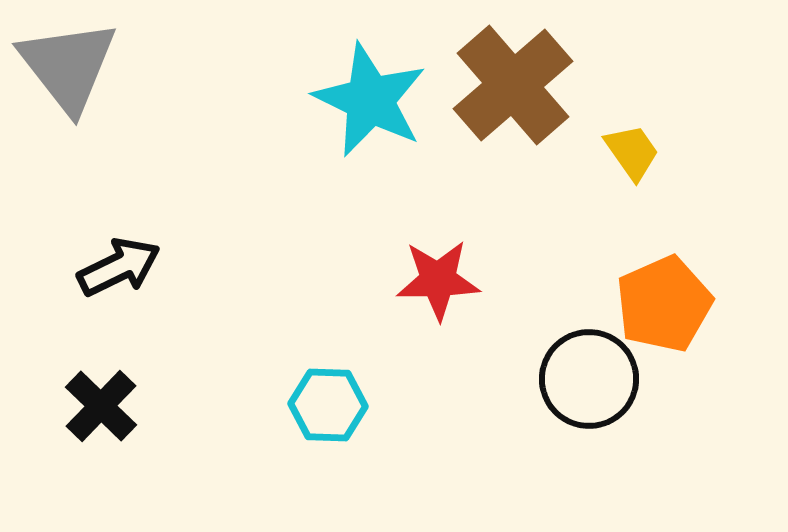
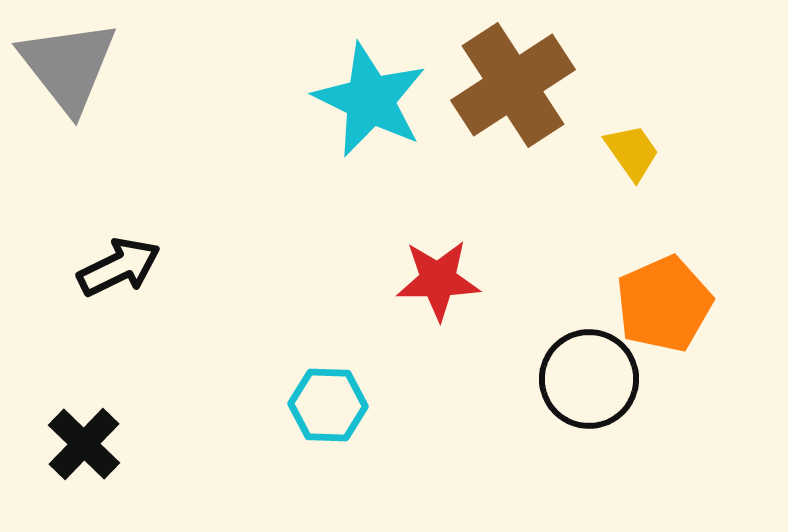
brown cross: rotated 8 degrees clockwise
black cross: moved 17 px left, 38 px down
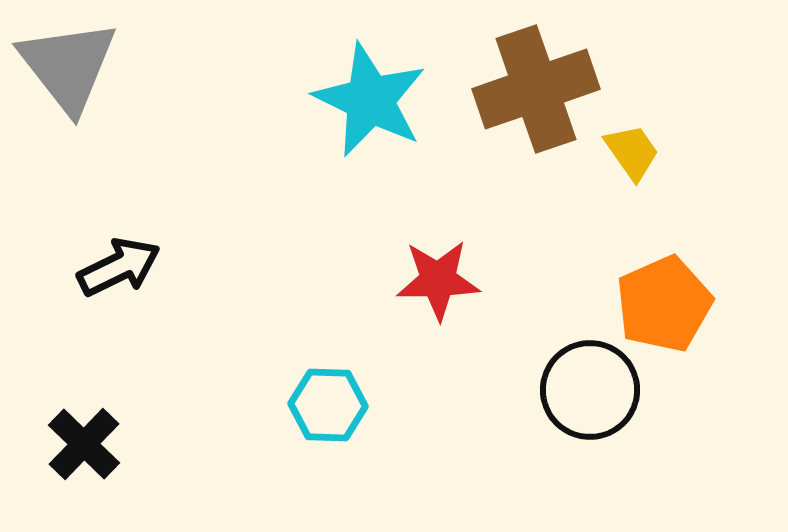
brown cross: moved 23 px right, 4 px down; rotated 14 degrees clockwise
black circle: moved 1 px right, 11 px down
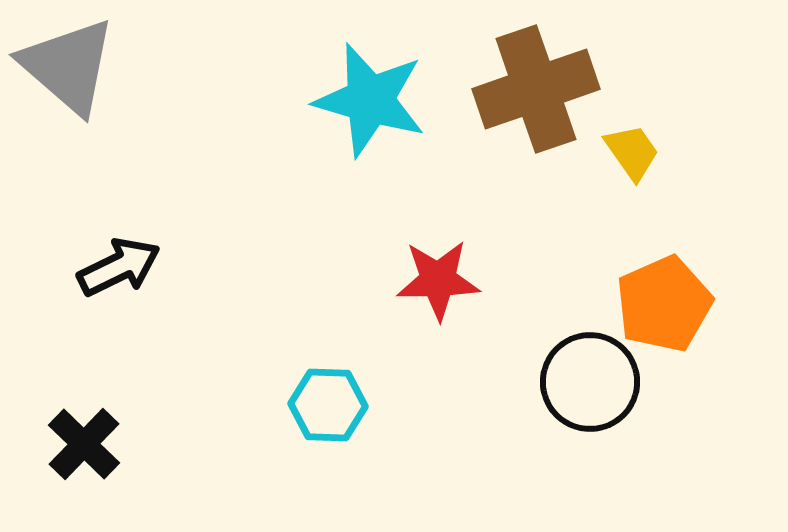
gray triangle: rotated 11 degrees counterclockwise
cyan star: rotated 10 degrees counterclockwise
black circle: moved 8 px up
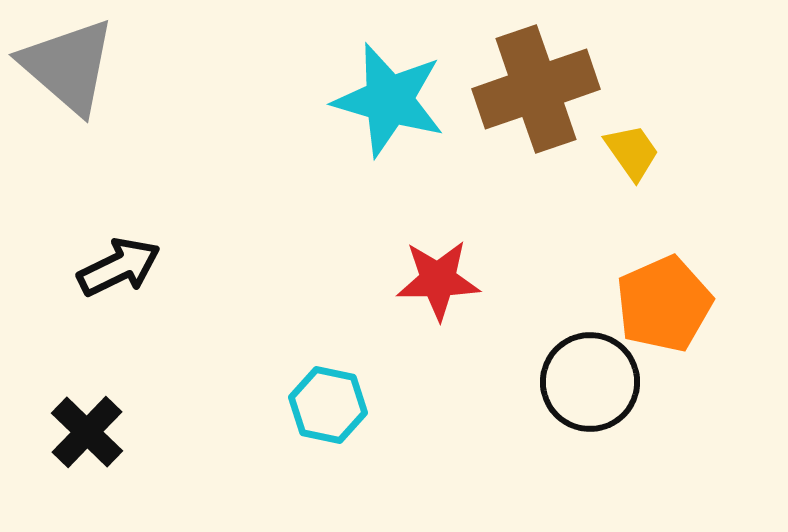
cyan star: moved 19 px right
cyan hexagon: rotated 10 degrees clockwise
black cross: moved 3 px right, 12 px up
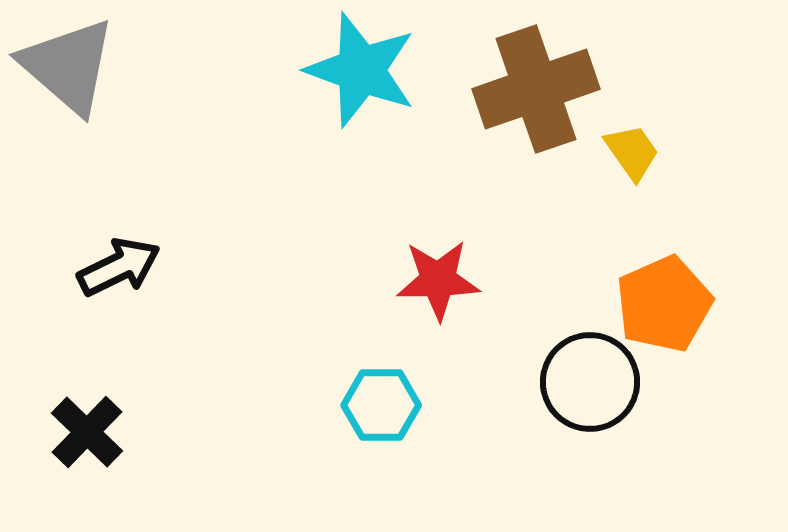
cyan star: moved 28 px left, 30 px up; rotated 4 degrees clockwise
cyan hexagon: moved 53 px right; rotated 12 degrees counterclockwise
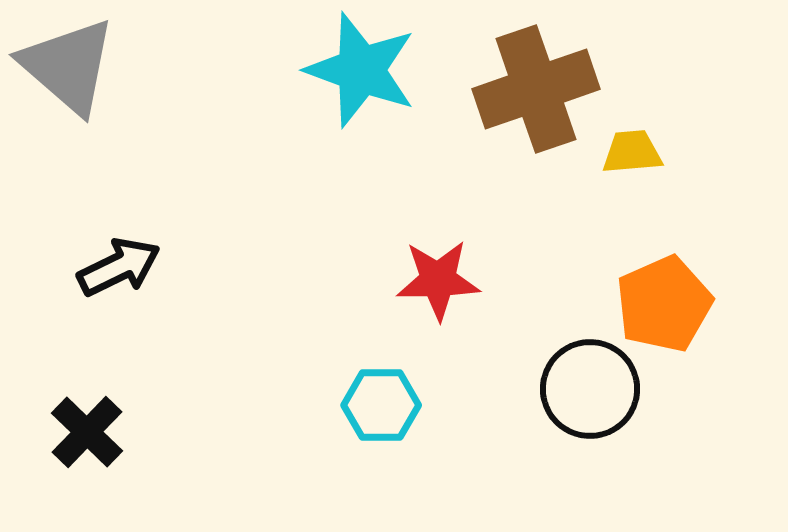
yellow trapezoid: rotated 60 degrees counterclockwise
black circle: moved 7 px down
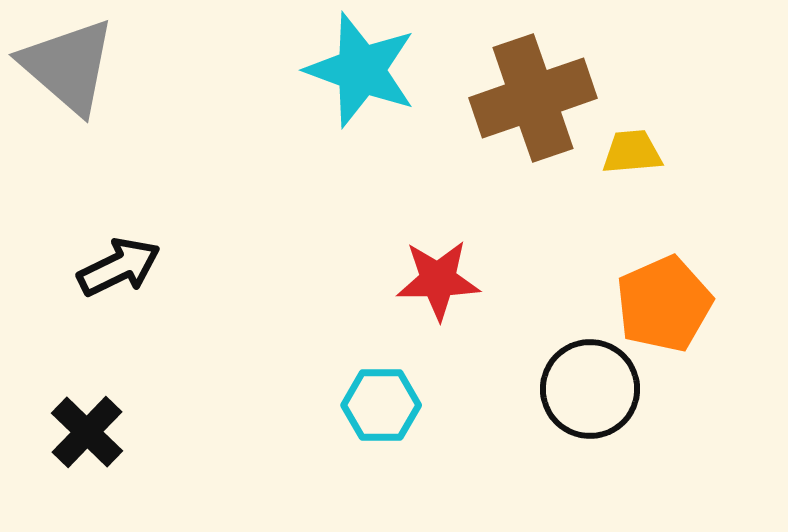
brown cross: moved 3 px left, 9 px down
